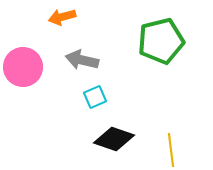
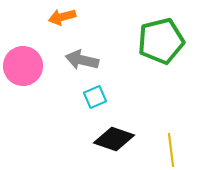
pink circle: moved 1 px up
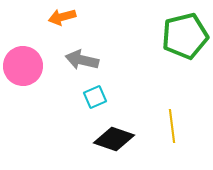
green pentagon: moved 24 px right, 5 px up
yellow line: moved 1 px right, 24 px up
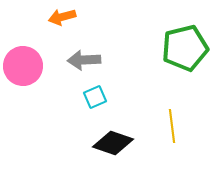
green pentagon: moved 12 px down
gray arrow: moved 2 px right; rotated 16 degrees counterclockwise
black diamond: moved 1 px left, 4 px down
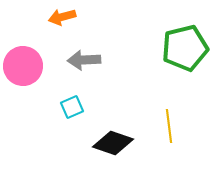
cyan square: moved 23 px left, 10 px down
yellow line: moved 3 px left
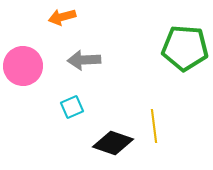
green pentagon: rotated 18 degrees clockwise
yellow line: moved 15 px left
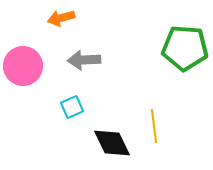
orange arrow: moved 1 px left, 1 px down
black diamond: moved 1 px left; rotated 45 degrees clockwise
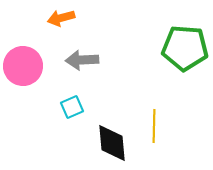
gray arrow: moved 2 px left
yellow line: rotated 8 degrees clockwise
black diamond: rotated 21 degrees clockwise
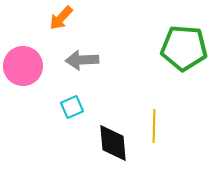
orange arrow: rotated 32 degrees counterclockwise
green pentagon: moved 1 px left
black diamond: moved 1 px right
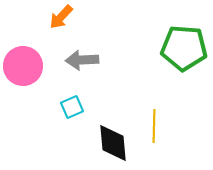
orange arrow: moved 1 px up
